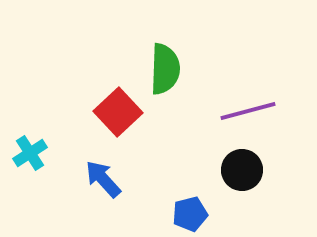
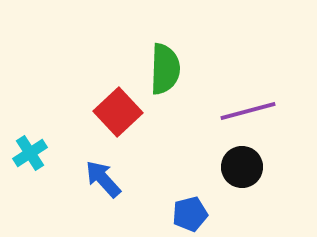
black circle: moved 3 px up
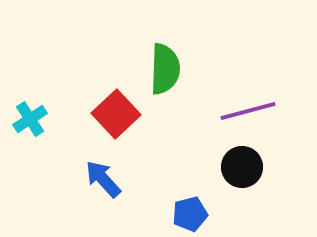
red square: moved 2 px left, 2 px down
cyan cross: moved 34 px up
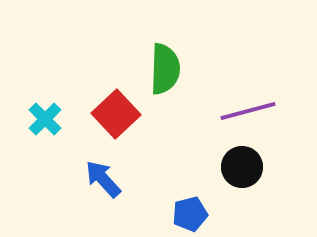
cyan cross: moved 15 px right; rotated 12 degrees counterclockwise
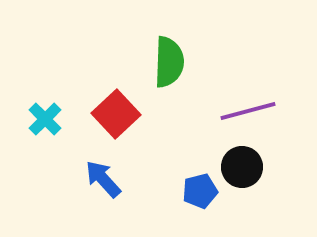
green semicircle: moved 4 px right, 7 px up
blue pentagon: moved 10 px right, 23 px up
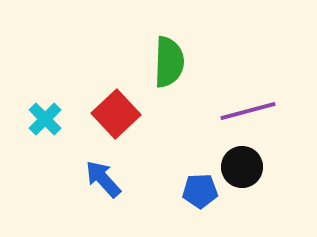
blue pentagon: rotated 12 degrees clockwise
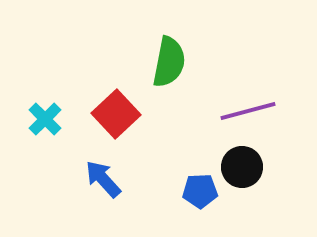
green semicircle: rotated 9 degrees clockwise
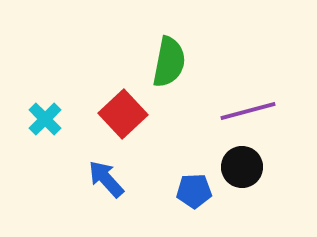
red square: moved 7 px right
blue arrow: moved 3 px right
blue pentagon: moved 6 px left
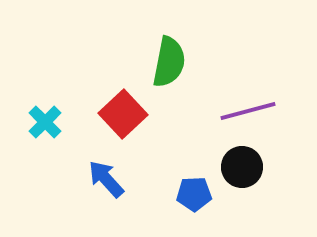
cyan cross: moved 3 px down
blue pentagon: moved 3 px down
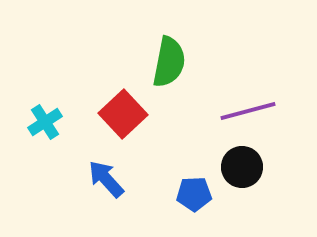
cyan cross: rotated 12 degrees clockwise
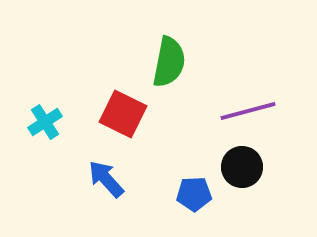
red square: rotated 21 degrees counterclockwise
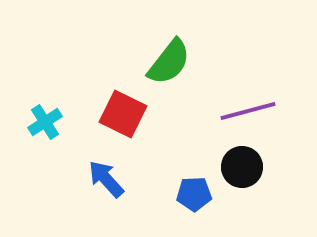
green semicircle: rotated 27 degrees clockwise
